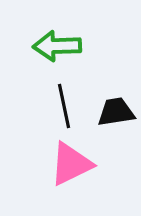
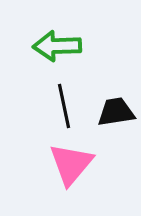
pink triangle: rotated 24 degrees counterclockwise
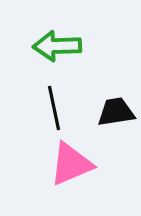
black line: moved 10 px left, 2 px down
pink triangle: rotated 27 degrees clockwise
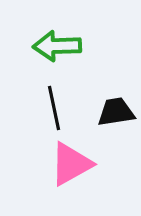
pink triangle: rotated 6 degrees counterclockwise
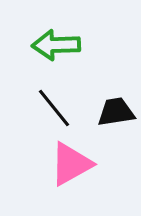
green arrow: moved 1 px left, 1 px up
black line: rotated 27 degrees counterclockwise
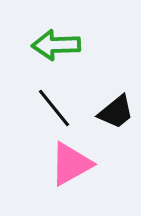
black trapezoid: rotated 150 degrees clockwise
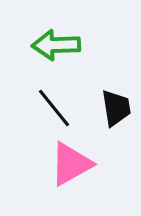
black trapezoid: moved 4 px up; rotated 60 degrees counterclockwise
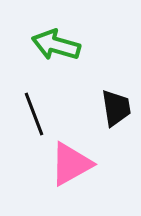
green arrow: rotated 18 degrees clockwise
black line: moved 20 px left, 6 px down; rotated 18 degrees clockwise
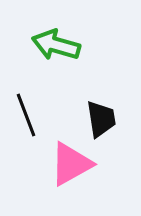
black trapezoid: moved 15 px left, 11 px down
black line: moved 8 px left, 1 px down
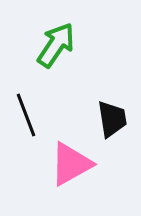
green arrow: rotated 108 degrees clockwise
black trapezoid: moved 11 px right
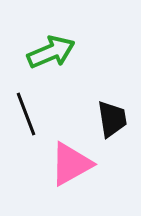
green arrow: moved 5 px left, 7 px down; rotated 33 degrees clockwise
black line: moved 1 px up
